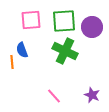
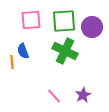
blue semicircle: moved 1 px right, 1 px down
purple star: moved 9 px left; rotated 21 degrees clockwise
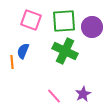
pink square: rotated 25 degrees clockwise
blue semicircle: rotated 42 degrees clockwise
purple star: moved 1 px up
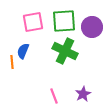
pink square: moved 2 px right, 2 px down; rotated 30 degrees counterclockwise
pink line: rotated 21 degrees clockwise
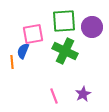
pink square: moved 12 px down
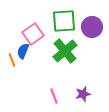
pink square: rotated 25 degrees counterclockwise
green cross: rotated 25 degrees clockwise
orange line: moved 2 px up; rotated 16 degrees counterclockwise
purple star: rotated 14 degrees clockwise
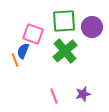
pink square: rotated 35 degrees counterclockwise
orange line: moved 3 px right
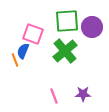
green square: moved 3 px right
purple star: rotated 14 degrees clockwise
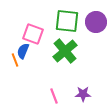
green square: rotated 10 degrees clockwise
purple circle: moved 4 px right, 5 px up
